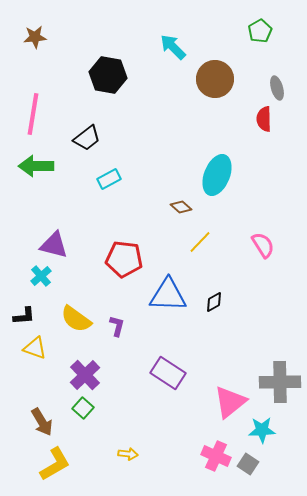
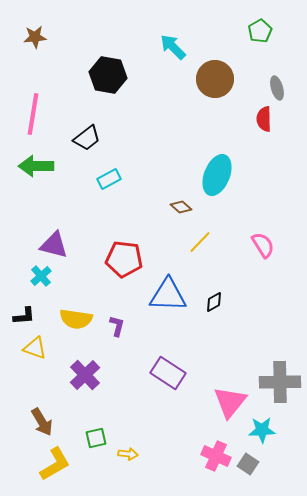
yellow semicircle: rotated 28 degrees counterclockwise
pink triangle: rotated 12 degrees counterclockwise
green square: moved 13 px right, 30 px down; rotated 35 degrees clockwise
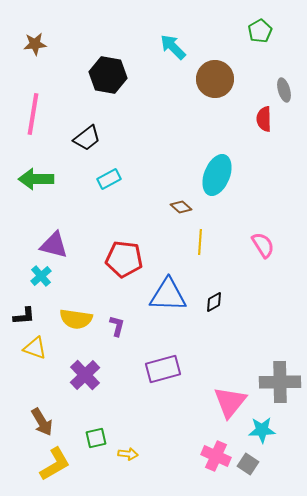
brown star: moved 7 px down
gray ellipse: moved 7 px right, 2 px down
green arrow: moved 13 px down
yellow line: rotated 40 degrees counterclockwise
purple rectangle: moved 5 px left, 4 px up; rotated 48 degrees counterclockwise
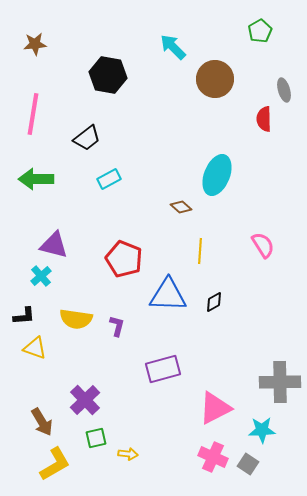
yellow line: moved 9 px down
red pentagon: rotated 15 degrees clockwise
purple cross: moved 25 px down
pink triangle: moved 15 px left, 6 px down; rotated 24 degrees clockwise
pink cross: moved 3 px left, 1 px down
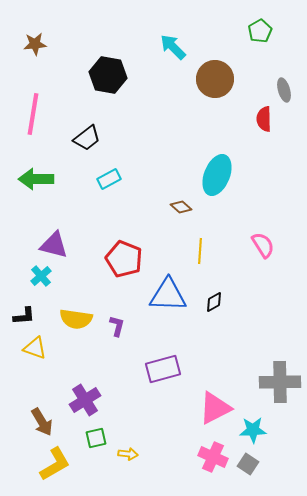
purple cross: rotated 12 degrees clockwise
cyan star: moved 9 px left
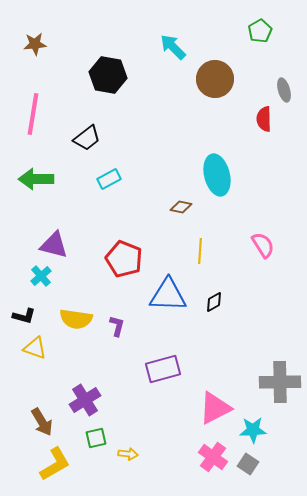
cyan ellipse: rotated 36 degrees counterclockwise
brown diamond: rotated 30 degrees counterclockwise
black L-shape: rotated 20 degrees clockwise
pink cross: rotated 12 degrees clockwise
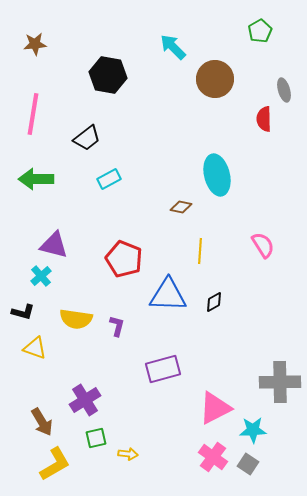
black L-shape: moved 1 px left, 4 px up
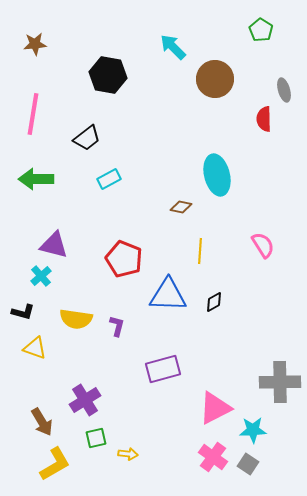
green pentagon: moved 1 px right, 1 px up; rotated 10 degrees counterclockwise
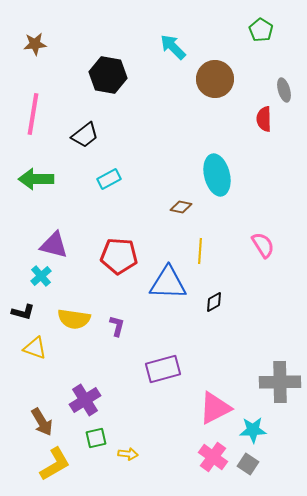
black trapezoid: moved 2 px left, 3 px up
red pentagon: moved 5 px left, 3 px up; rotated 18 degrees counterclockwise
blue triangle: moved 12 px up
yellow semicircle: moved 2 px left
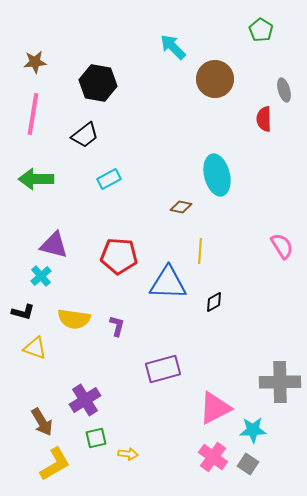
brown star: moved 18 px down
black hexagon: moved 10 px left, 8 px down
pink semicircle: moved 19 px right, 1 px down
